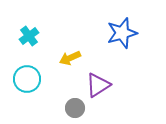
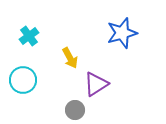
yellow arrow: rotated 95 degrees counterclockwise
cyan circle: moved 4 px left, 1 px down
purple triangle: moved 2 px left, 1 px up
gray circle: moved 2 px down
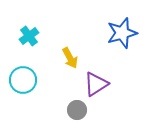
gray circle: moved 2 px right
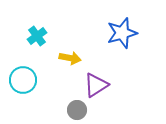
cyan cross: moved 8 px right
yellow arrow: rotated 50 degrees counterclockwise
purple triangle: moved 1 px down
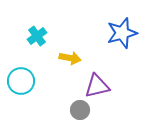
cyan circle: moved 2 px left, 1 px down
purple triangle: moved 1 px right, 1 px down; rotated 20 degrees clockwise
gray circle: moved 3 px right
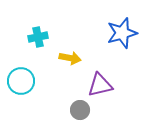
cyan cross: moved 1 px right, 1 px down; rotated 24 degrees clockwise
purple triangle: moved 3 px right, 1 px up
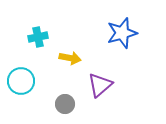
purple triangle: rotated 28 degrees counterclockwise
gray circle: moved 15 px left, 6 px up
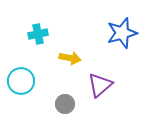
cyan cross: moved 3 px up
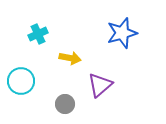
cyan cross: rotated 12 degrees counterclockwise
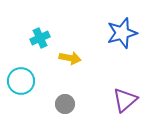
cyan cross: moved 2 px right, 4 px down
purple triangle: moved 25 px right, 15 px down
